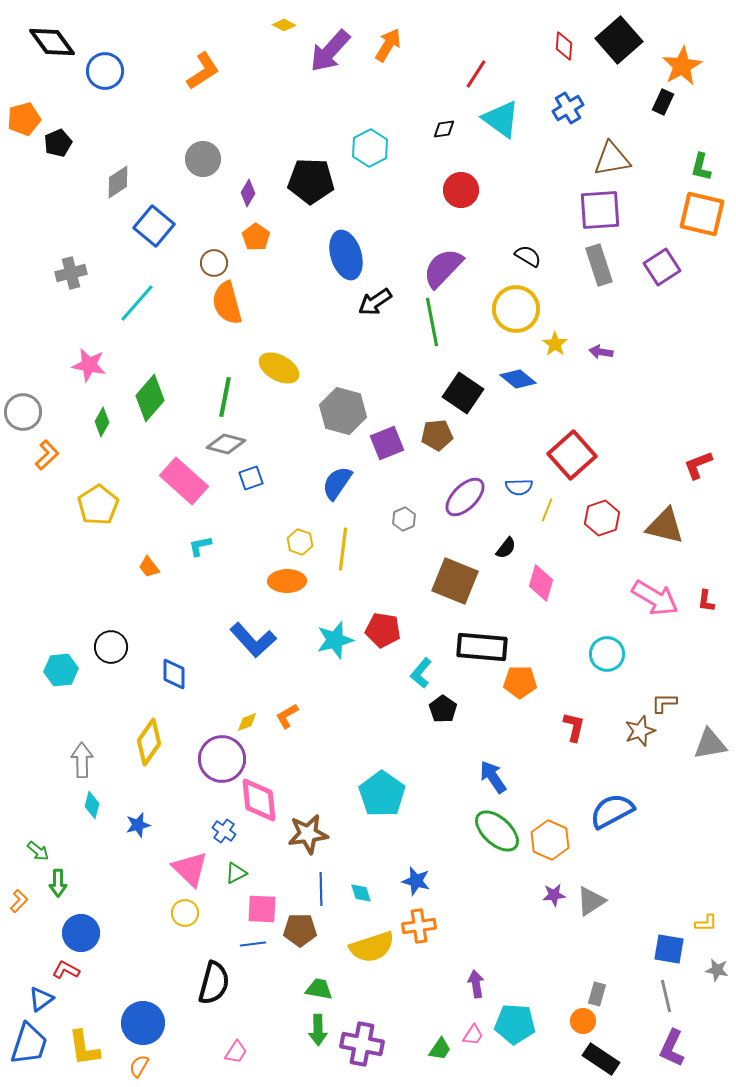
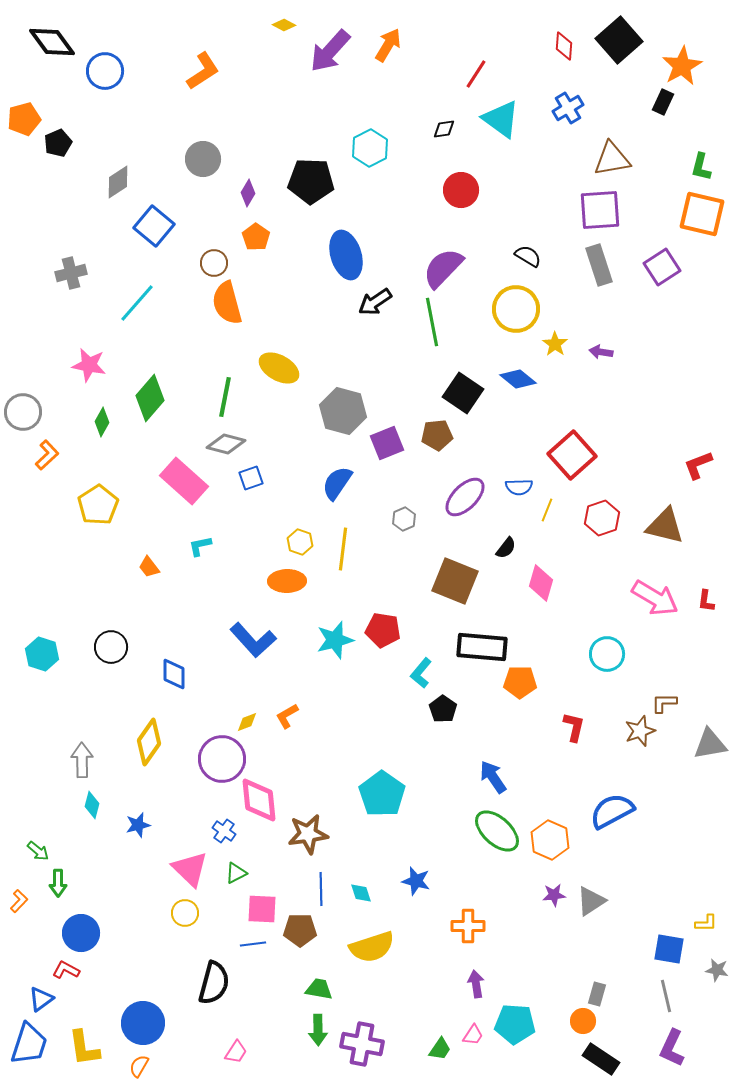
cyan hexagon at (61, 670): moved 19 px left, 16 px up; rotated 24 degrees clockwise
orange cross at (419, 926): moved 49 px right; rotated 8 degrees clockwise
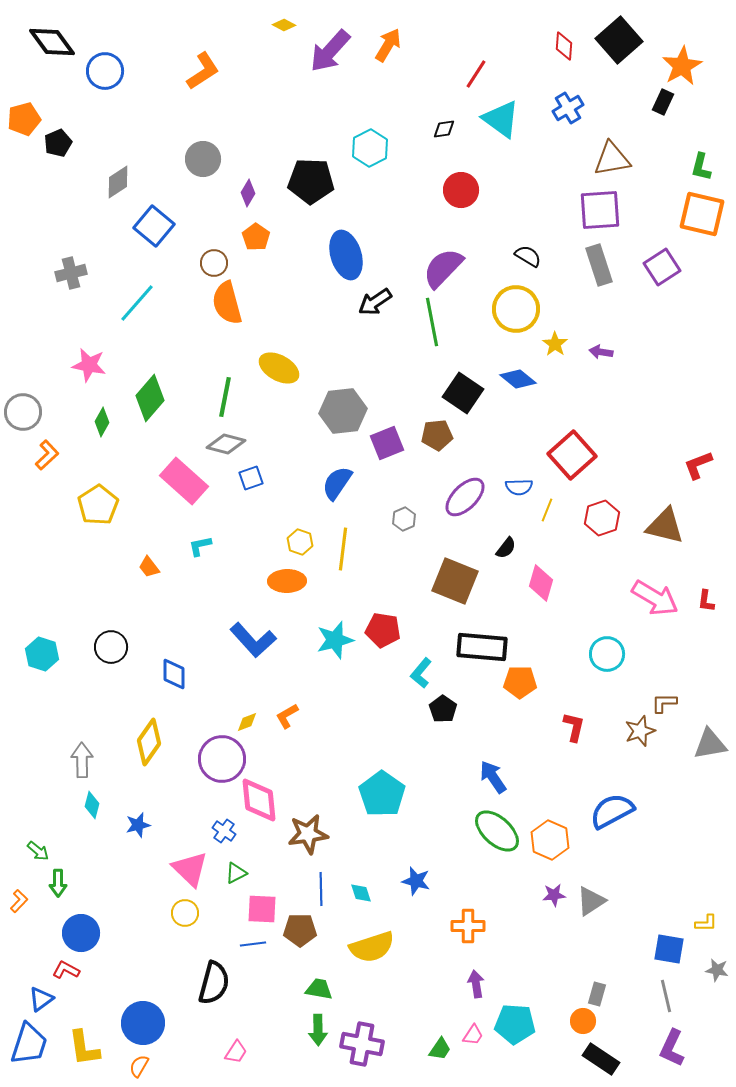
gray hexagon at (343, 411): rotated 21 degrees counterclockwise
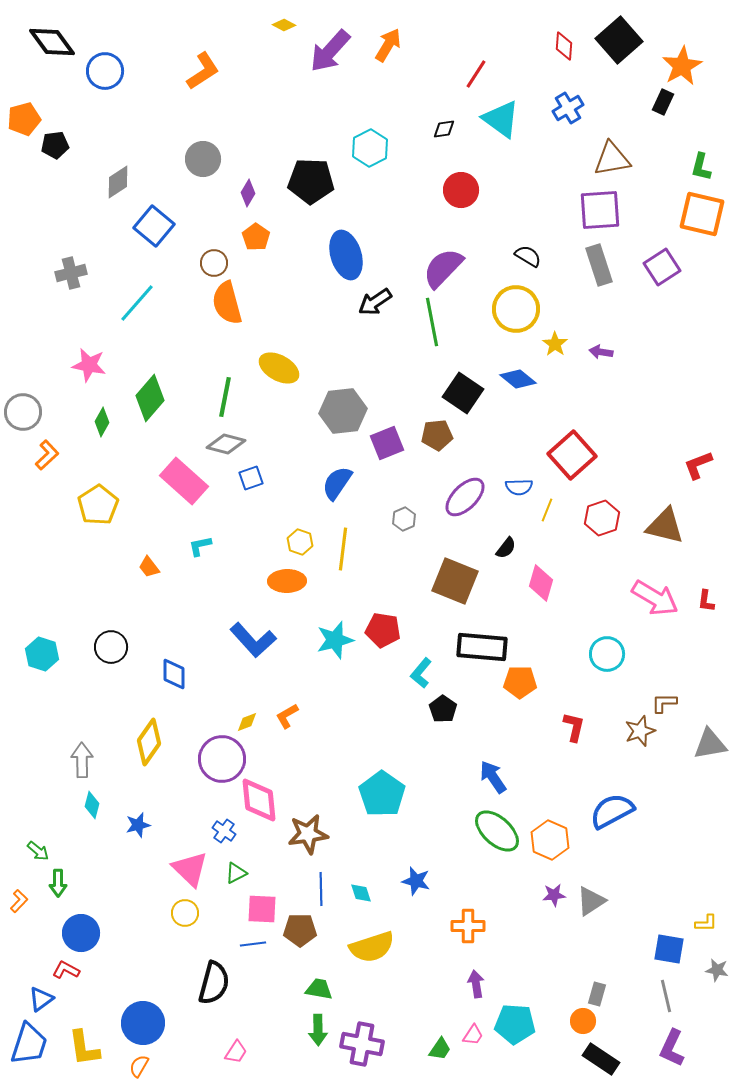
black pentagon at (58, 143): moved 3 px left, 2 px down; rotated 16 degrees clockwise
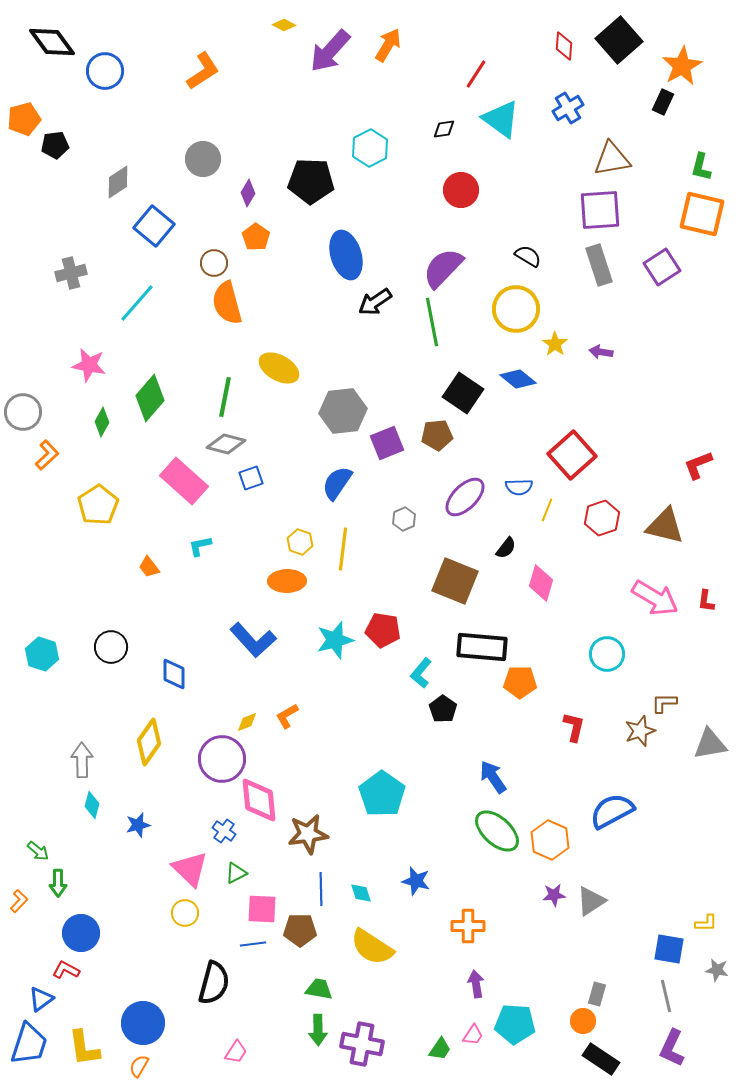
yellow semicircle at (372, 947): rotated 51 degrees clockwise
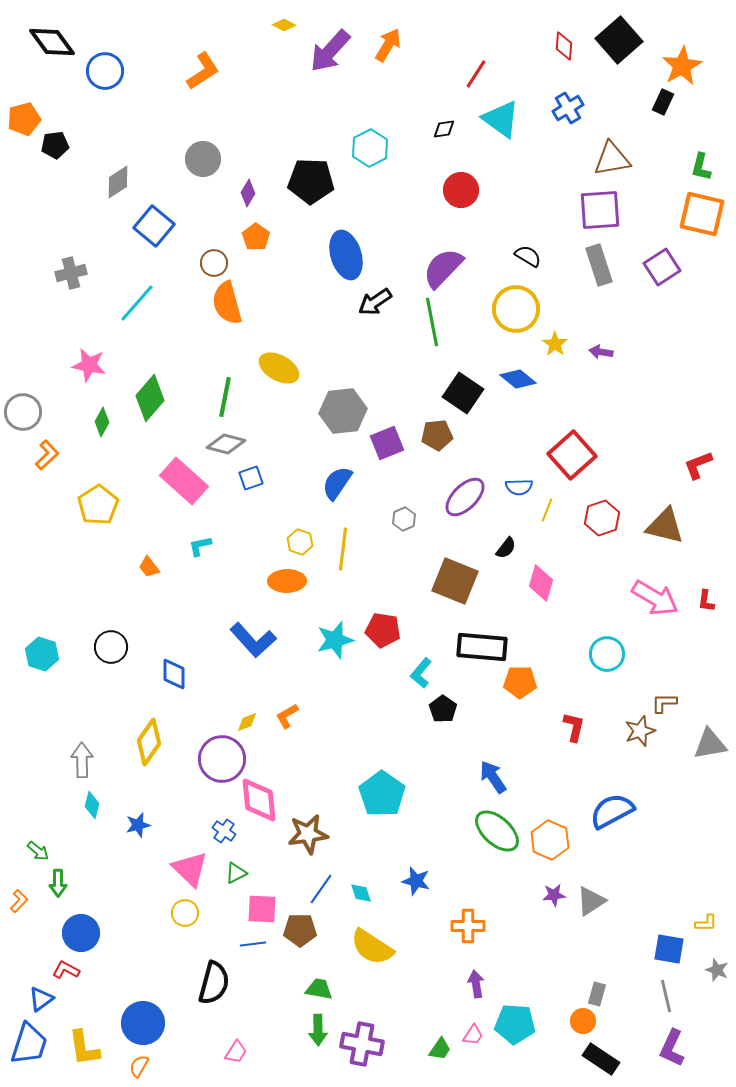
blue line at (321, 889): rotated 36 degrees clockwise
gray star at (717, 970): rotated 10 degrees clockwise
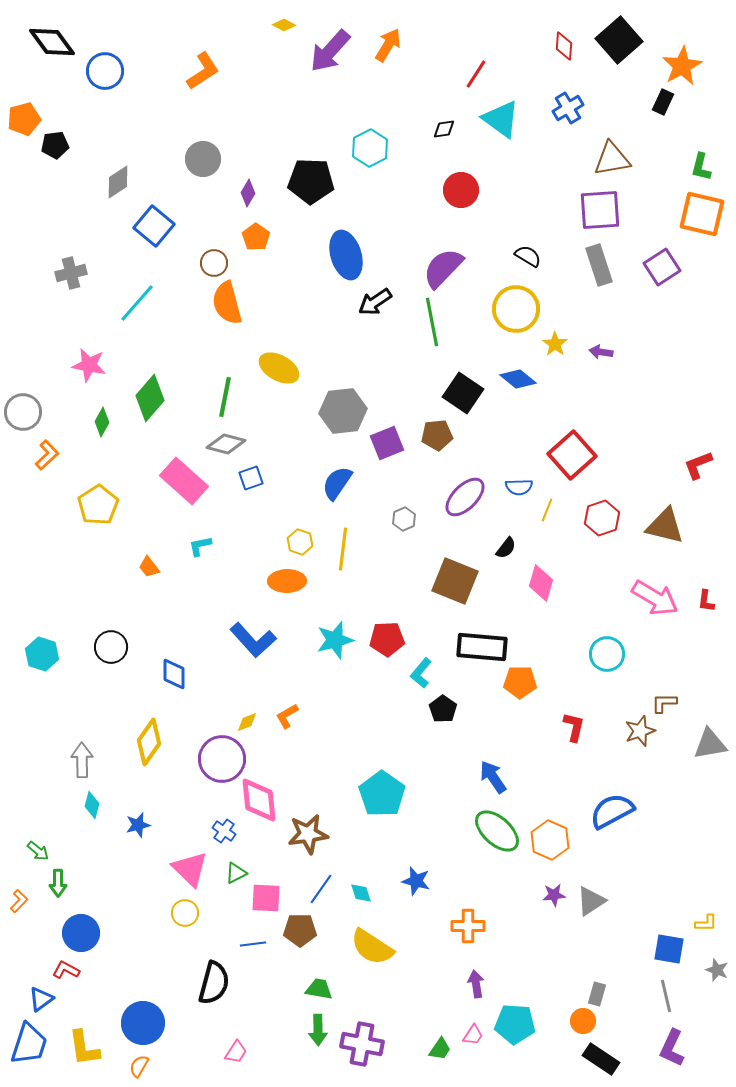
red pentagon at (383, 630): moved 4 px right, 9 px down; rotated 12 degrees counterclockwise
pink square at (262, 909): moved 4 px right, 11 px up
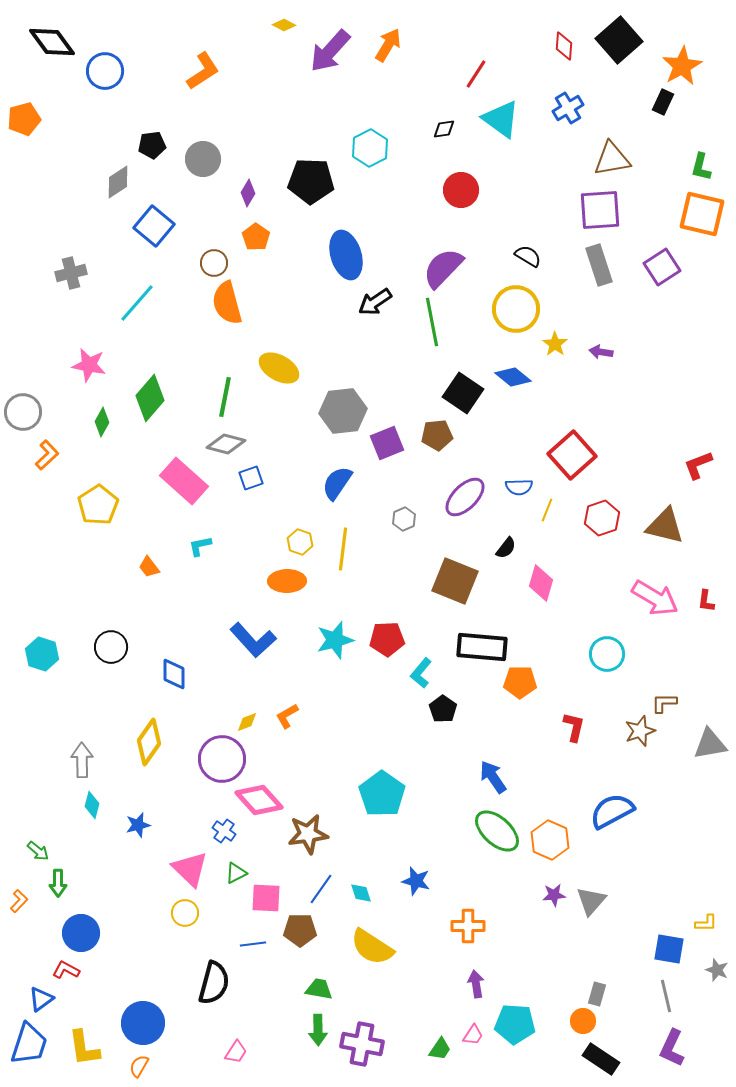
black pentagon at (55, 145): moved 97 px right
blue diamond at (518, 379): moved 5 px left, 2 px up
pink diamond at (259, 800): rotated 36 degrees counterclockwise
gray triangle at (591, 901): rotated 16 degrees counterclockwise
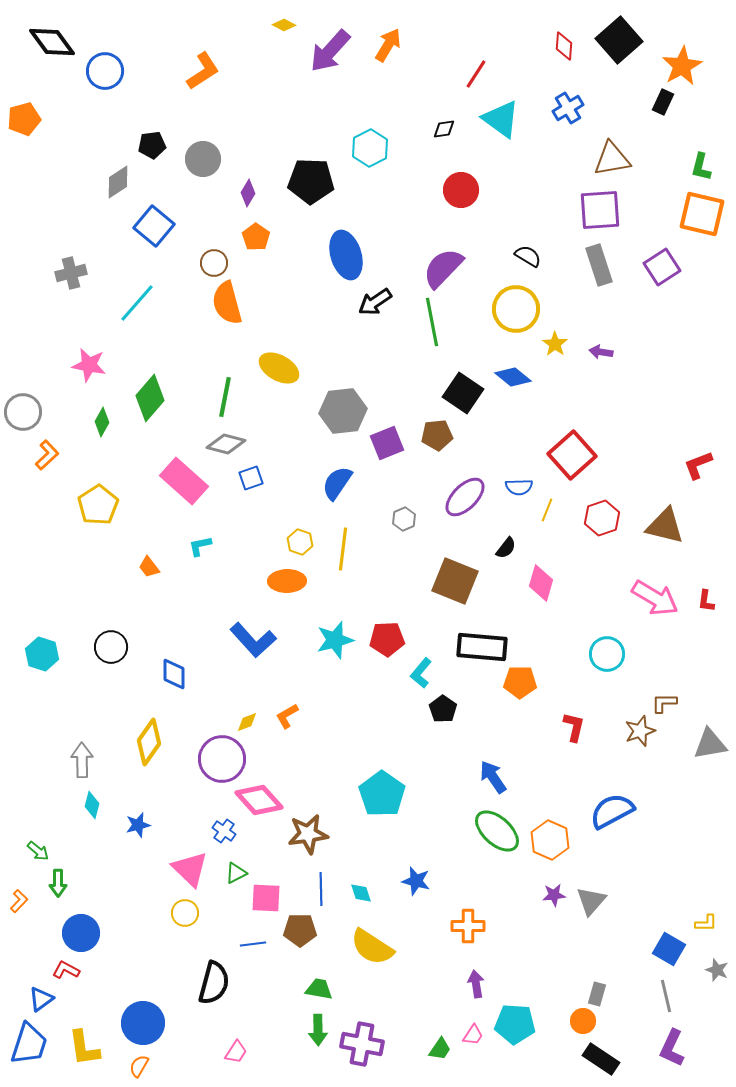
blue line at (321, 889): rotated 36 degrees counterclockwise
blue square at (669, 949): rotated 20 degrees clockwise
